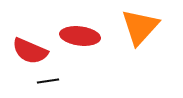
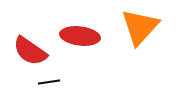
red semicircle: rotated 12 degrees clockwise
black line: moved 1 px right, 1 px down
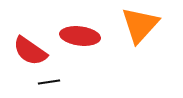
orange triangle: moved 2 px up
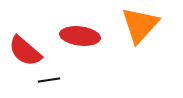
red semicircle: moved 5 px left; rotated 6 degrees clockwise
black line: moved 2 px up
